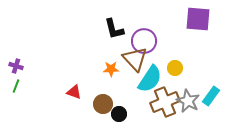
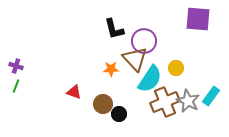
yellow circle: moved 1 px right
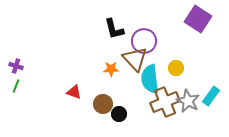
purple square: rotated 28 degrees clockwise
cyan semicircle: rotated 140 degrees clockwise
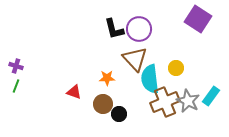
purple circle: moved 5 px left, 12 px up
orange star: moved 4 px left, 9 px down
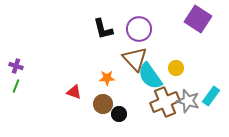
black L-shape: moved 11 px left
cyan semicircle: moved 3 px up; rotated 28 degrees counterclockwise
gray star: rotated 10 degrees counterclockwise
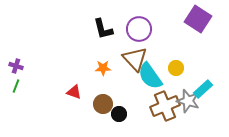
orange star: moved 4 px left, 10 px up
cyan rectangle: moved 8 px left, 7 px up; rotated 12 degrees clockwise
brown cross: moved 4 px down
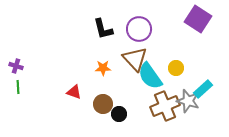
green line: moved 2 px right, 1 px down; rotated 24 degrees counterclockwise
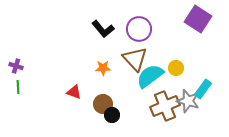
black L-shape: rotated 25 degrees counterclockwise
cyan semicircle: rotated 88 degrees clockwise
cyan rectangle: rotated 12 degrees counterclockwise
black circle: moved 7 px left, 1 px down
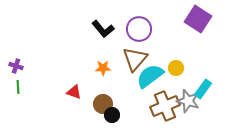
brown triangle: rotated 24 degrees clockwise
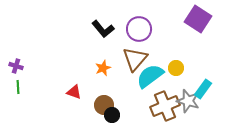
orange star: rotated 21 degrees counterclockwise
brown circle: moved 1 px right, 1 px down
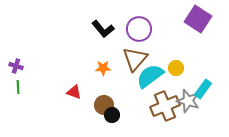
orange star: rotated 21 degrees clockwise
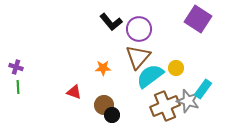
black L-shape: moved 8 px right, 7 px up
brown triangle: moved 3 px right, 2 px up
purple cross: moved 1 px down
